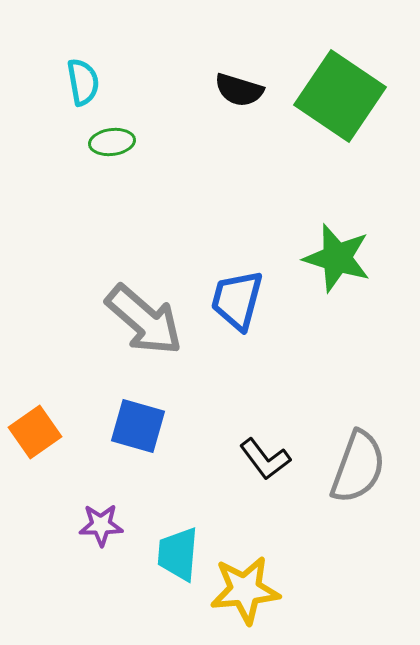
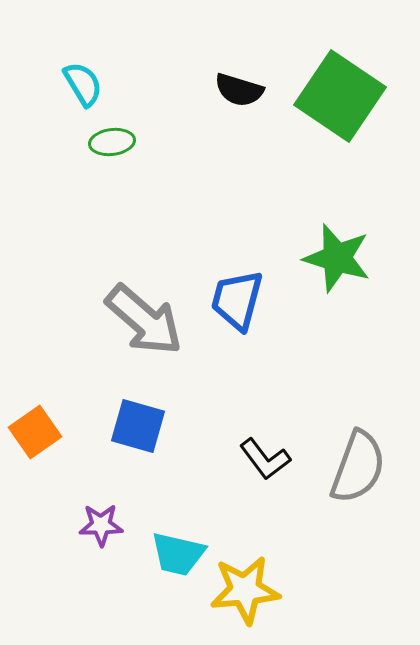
cyan semicircle: moved 2 px down; rotated 21 degrees counterclockwise
cyan trapezoid: rotated 82 degrees counterclockwise
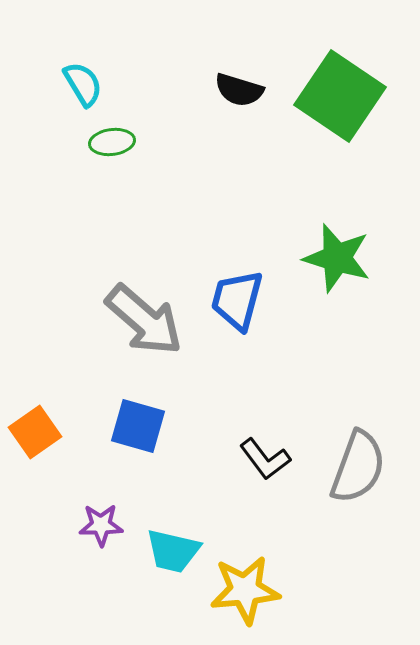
cyan trapezoid: moved 5 px left, 3 px up
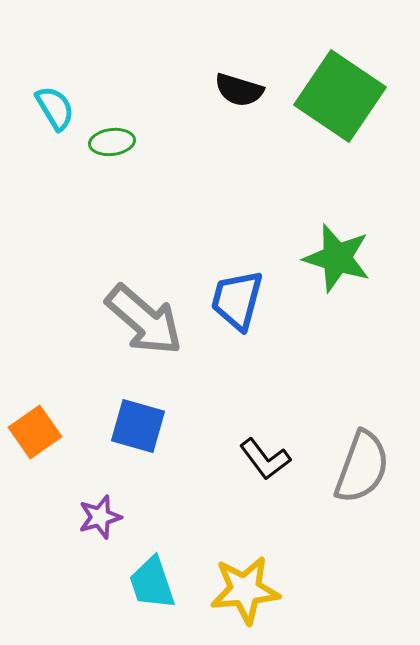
cyan semicircle: moved 28 px left, 24 px down
gray semicircle: moved 4 px right
purple star: moved 1 px left, 8 px up; rotated 15 degrees counterclockwise
cyan trapezoid: moved 21 px left, 32 px down; rotated 58 degrees clockwise
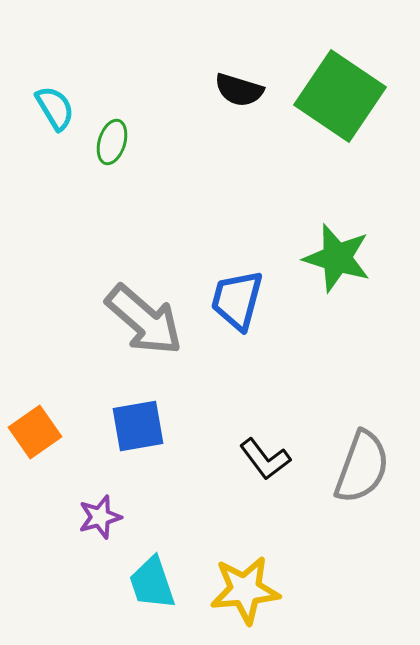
green ellipse: rotated 66 degrees counterclockwise
blue square: rotated 26 degrees counterclockwise
